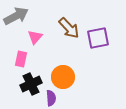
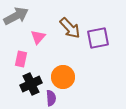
brown arrow: moved 1 px right
pink triangle: moved 3 px right
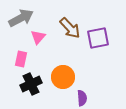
gray arrow: moved 5 px right, 2 px down
purple semicircle: moved 31 px right
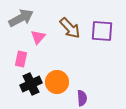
purple square: moved 4 px right, 7 px up; rotated 15 degrees clockwise
orange circle: moved 6 px left, 5 px down
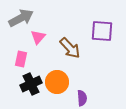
brown arrow: moved 20 px down
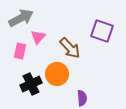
purple square: rotated 15 degrees clockwise
pink rectangle: moved 1 px left, 8 px up
orange circle: moved 8 px up
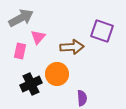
brown arrow: moved 2 px right, 1 px up; rotated 50 degrees counterclockwise
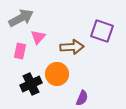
purple semicircle: rotated 28 degrees clockwise
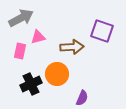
pink triangle: rotated 35 degrees clockwise
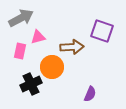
orange circle: moved 5 px left, 7 px up
purple semicircle: moved 8 px right, 4 px up
